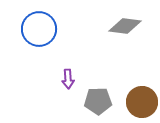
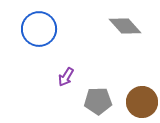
gray diamond: rotated 40 degrees clockwise
purple arrow: moved 2 px left, 2 px up; rotated 36 degrees clockwise
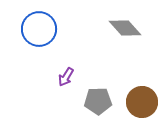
gray diamond: moved 2 px down
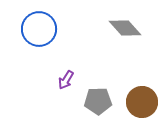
purple arrow: moved 3 px down
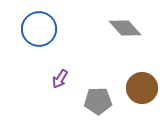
purple arrow: moved 6 px left, 1 px up
brown circle: moved 14 px up
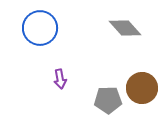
blue circle: moved 1 px right, 1 px up
purple arrow: rotated 42 degrees counterclockwise
gray pentagon: moved 10 px right, 1 px up
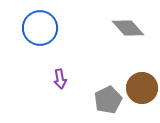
gray diamond: moved 3 px right
gray pentagon: rotated 24 degrees counterclockwise
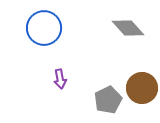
blue circle: moved 4 px right
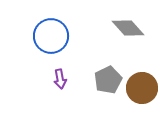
blue circle: moved 7 px right, 8 px down
gray pentagon: moved 20 px up
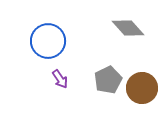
blue circle: moved 3 px left, 5 px down
purple arrow: rotated 24 degrees counterclockwise
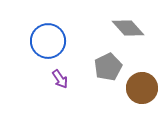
gray pentagon: moved 13 px up
